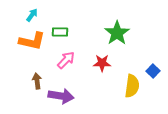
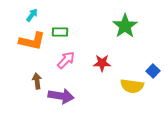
green star: moved 8 px right, 7 px up
yellow semicircle: rotated 90 degrees clockwise
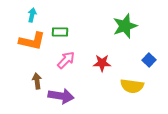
cyan arrow: rotated 24 degrees counterclockwise
green star: rotated 15 degrees clockwise
blue square: moved 4 px left, 11 px up
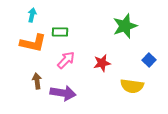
orange L-shape: moved 1 px right, 2 px down
red star: rotated 12 degrees counterclockwise
purple arrow: moved 2 px right, 3 px up
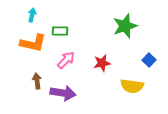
green rectangle: moved 1 px up
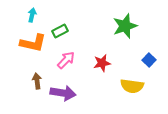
green rectangle: rotated 28 degrees counterclockwise
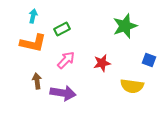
cyan arrow: moved 1 px right, 1 px down
green rectangle: moved 2 px right, 2 px up
blue square: rotated 24 degrees counterclockwise
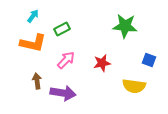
cyan arrow: rotated 24 degrees clockwise
green star: rotated 25 degrees clockwise
yellow semicircle: moved 2 px right
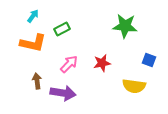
pink arrow: moved 3 px right, 4 px down
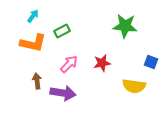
green rectangle: moved 2 px down
blue square: moved 2 px right, 2 px down
